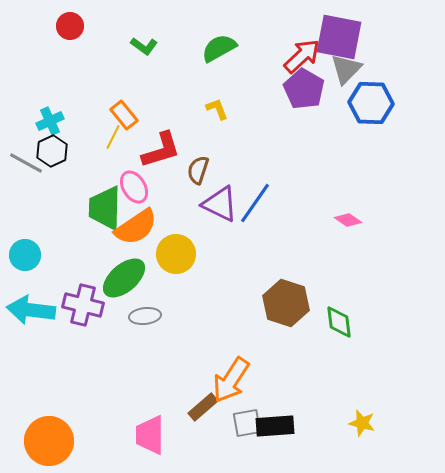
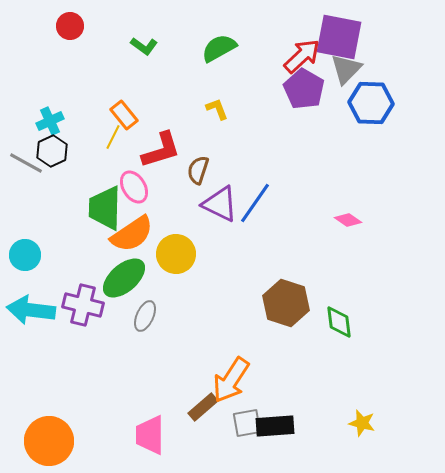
orange semicircle: moved 4 px left, 7 px down
gray ellipse: rotated 60 degrees counterclockwise
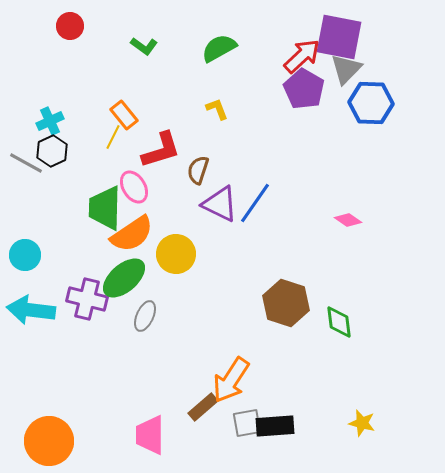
purple cross: moved 4 px right, 6 px up
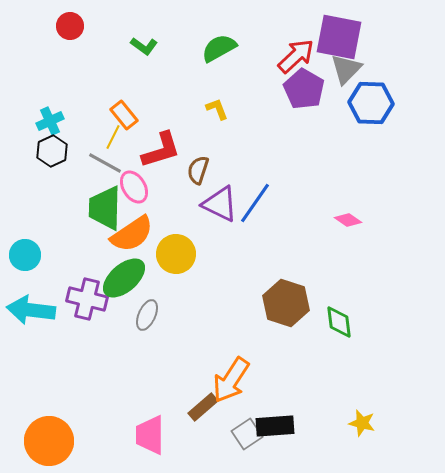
red arrow: moved 6 px left
gray line: moved 79 px right
gray ellipse: moved 2 px right, 1 px up
gray square: moved 11 px down; rotated 24 degrees counterclockwise
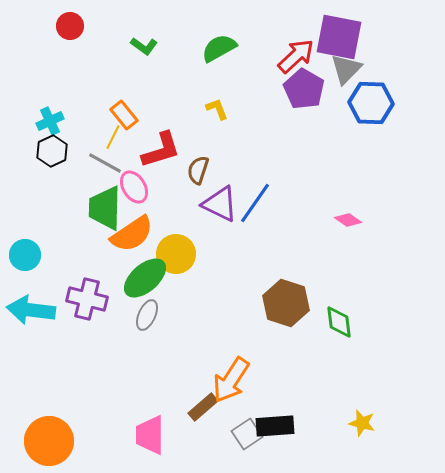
green ellipse: moved 21 px right
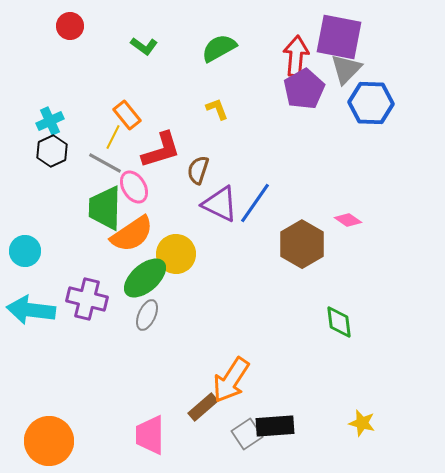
red arrow: rotated 42 degrees counterclockwise
purple pentagon: rotated 12 degrees clockwise
orange rectangle: moved 3 px right
cyan circle: moved 4 px up
brown hexagon: moved 16 px right, 59 px up; rotated 12 degrees clockwise
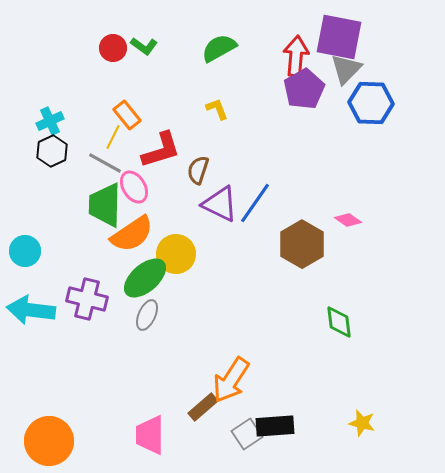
red circle: moved 43 px right, 22 px down
green trapezoid: moved 3 px up
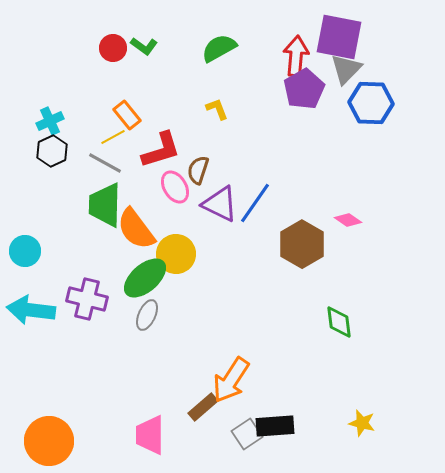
yellow line: rotated 35 degrees clockwise
pink ellipse: moved 41 px right
orange semicircle: moved 4 px right, 5 px up; rotated 87 degrees clockwise
